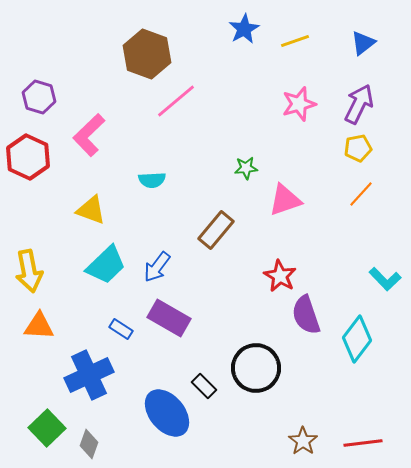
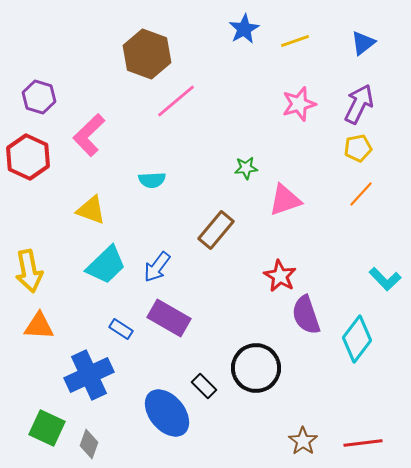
green square: rotated 21 degrees counterclockwise
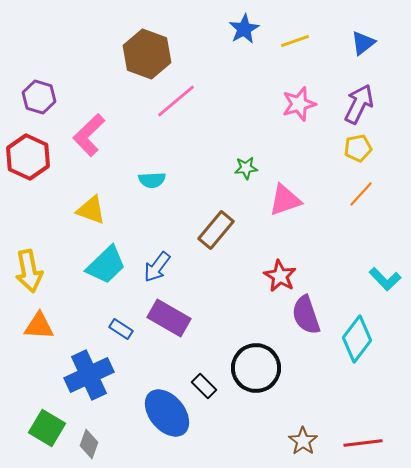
green square: rotated 6 degrees clockwise
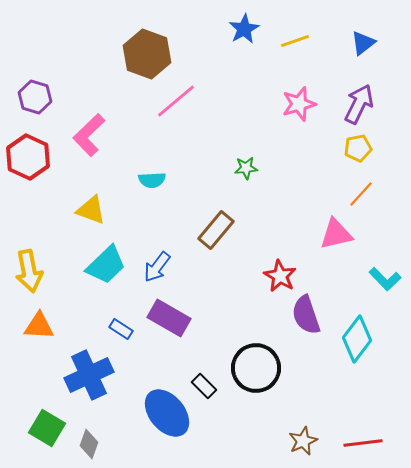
purple hexagon: moved 4 px left
pink triangle: moved 51 px right, 34 px down; rotated 6 degrees clockwise
brown star: rotated 12 degrees clockwise
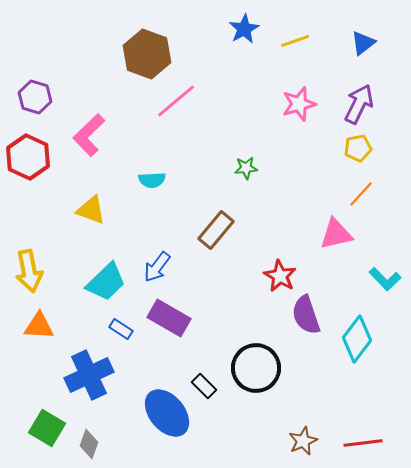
cyan trapezoid: moved 17 px down
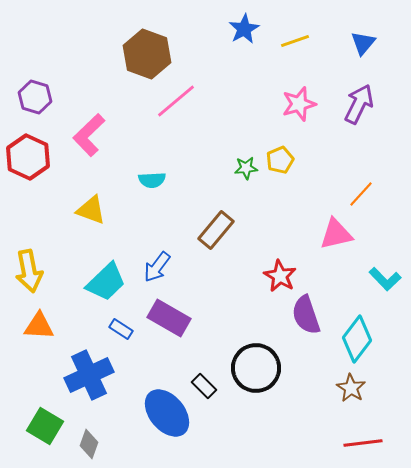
blue triangle: rotated 12 degrees counterclockwise
yellow pentagon: moved 78 px left, 12 px down; rotated 12 degrees counterclockwise
green square: moved 2 px left, 2 px up
brown star: moved 48 px right, 53 px up; rotated 16 degrees counterclockwise
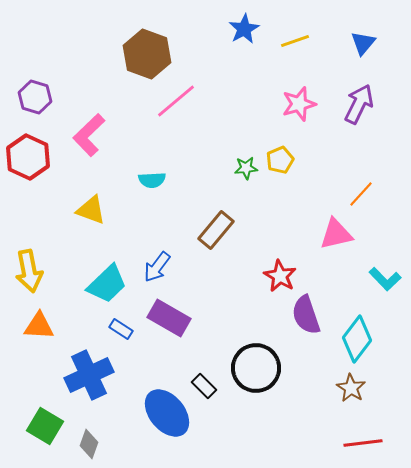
cyan trapezoid: moved 1 px right, 2 px down
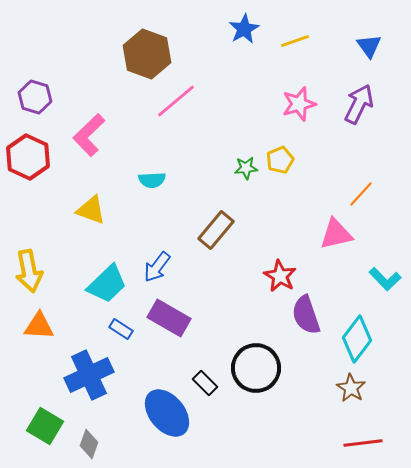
blue triangle: moved 6 px right, 3 px down; rotated 16 degrees counterclockwise
black rectangle: moved 1 px right, 3 px up
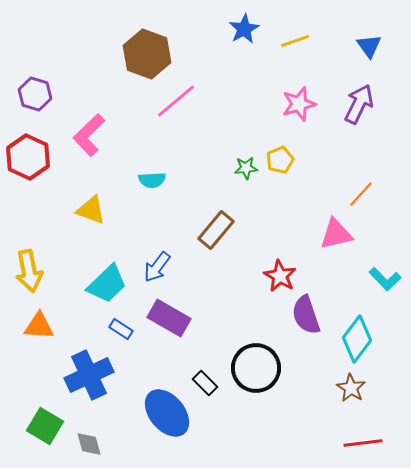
purple hexagon: moved 3 px up
gray diamond: rotated 36 degrees counterclockwise
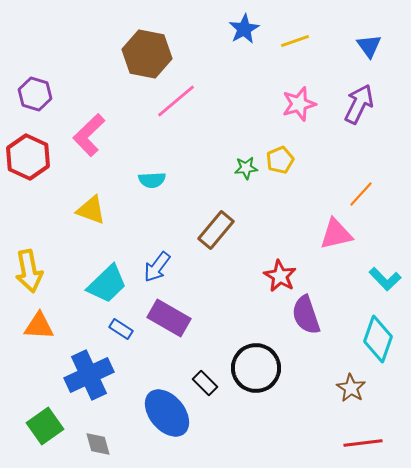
brown hexagon: rotated 9 degrees counterclockwise
cyan diamond: moved 21 px right; rotated 18 degrees counterclockwise
green square: rotated 24 degrees clockwise
gray diamond: moved 9 px right
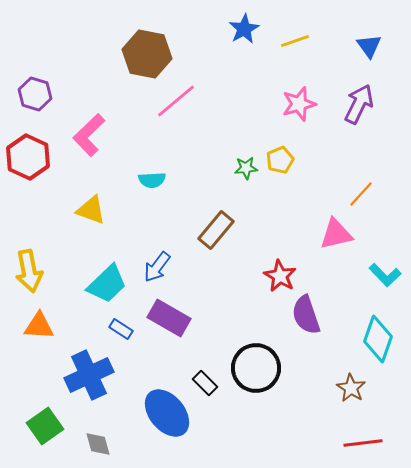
cyan L-shape: moved 4 px up
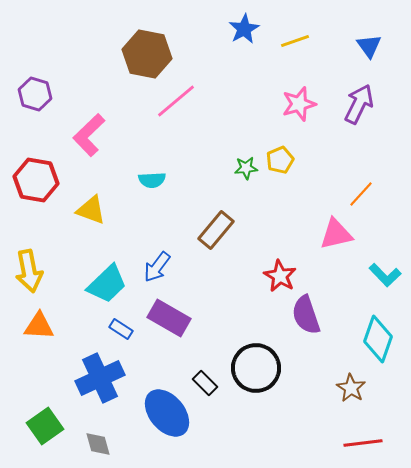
red hexagon: moved 8 px right, 23 px down; rotated 15 degrees counterclockwise
blue cross: moved 11 px right, 3 px down
